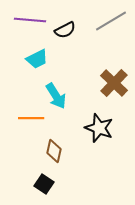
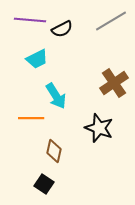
black semicircle: moved 3 px left, 1 px up
brown cross: rotated 12 degrees clockwise
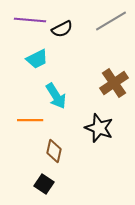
orange line: moved 1 px left, 2 px down
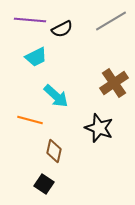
cyan trapezoid: moved 1 px left, 2 px up
cyan arrow: rotated 16 degrees counterclockwise
orange line: rotated 15 degrees clockwise
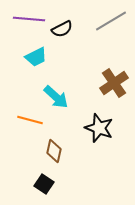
purple line: moved 1 px left, 1 px up
cyan arrow: moved 1 px down
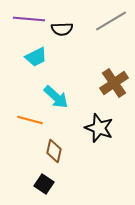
black semicircle: rotated 25 degrees clockwise
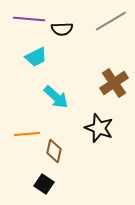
orange line: moved 3 px left, 14 px down; rotated 20 degrees counterclockwise
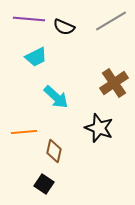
black semicircle: moved 2 px right, 2 px up; rotated 25 degrees clockwise
orange line: moved 3 px left, 2 px up
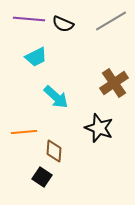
black semicircle: moved 1 px left, 3 px up
brown diamond: rotated 10 degrees counterclockwise
black square: moved 2 px left, 7 px up
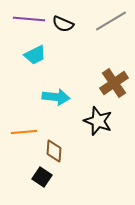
cyan trapezoid: moved 1 px left, 2 px up
cyan arrow: rotated 36 degrees counterclockwise
black star: moved 1 px left, 7 px up
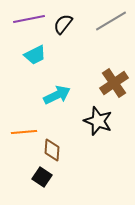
purple line: rotated 16 degrees counterclockwise
black semicircle: rotated 105 degrees clockwise
cyan arrow: moved 1 px right, 2 px up; rotated 32 degrees counterclockwise
brown diamond: moved 2 px left, 1 px up
